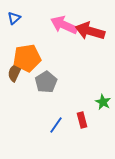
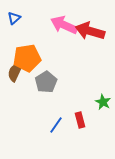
red rectangle: moved 2 px left
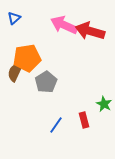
green star: moved 1 px right, 2 px down
red rectangle: moved 4 px right
